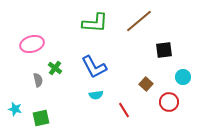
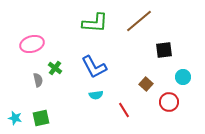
cyan star: moved 9 px down
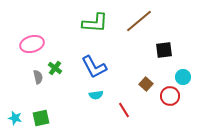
gray semicircle: moved 3 px up
red circle: moved 1 px right, 6 px up
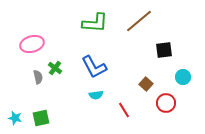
red circle: moved 4 px left, 7 px down
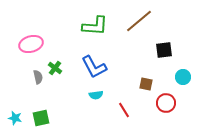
green L-shape: moved 3 px down
pink ellipse: moved 1 px left
brown square: rotated 32 degrees counterclockwise
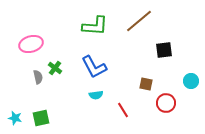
cyan circle: moved 8 px right, 4 px down
red line: moved 1 px left
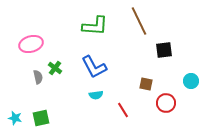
brown line: rotated 76 degrees counterclockwise
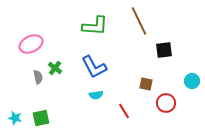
pink ellipse: rotated 10 degrees counterclockwise
cyan circle: moved 1 px right
red line: moved 1 px right, 1 px down
